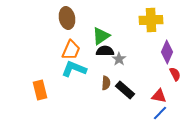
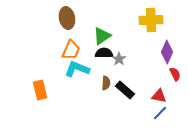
green triangle: moved 1 px right
black semicircle: moved 1 px left, 2 px down
cyan L-shape: moved 3 px right
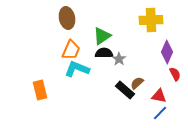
brown semicircle: moved 31 px right; rotated 136 degrees counterclockwise
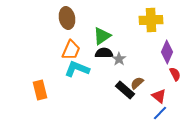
red triangle: rotated 28 degrees clockwise
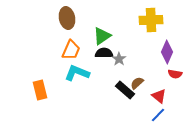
cyan L-shape: moved 4 px down
red semicircle: rotated 128 degrees clockwise
blue line: moved 2 px left, 2 px down
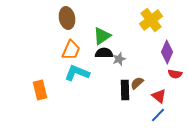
yellow cross: rotated 35 degrees counterclockwise
gray star: rotated 16 degrees clockwise
black rectangle: rotated 48 degrees clockwise
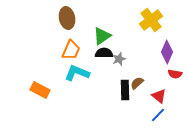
orange rectangle: rotated 48 degrees counterclockwise
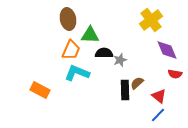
brown ellipse: moved 1 px right, 1 px down
green triangle: moved 12 px left, 1 px up; rotated 36 degrees clockwise
purple diamond: moved 2 px up; rotated 45 degrees counterclockwise
gray star: moved 1 px right, 1 px down
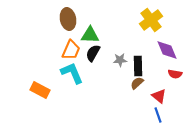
black semicircle: moved 11 px left; rotated 60 degrees counterclockwise
gray star: rotated 16 degrees clockwise
cyan L-shape: moved 5 px left; rotated 45 degrees clockwise
black rectangle: moved 13 px right, 24 px up
blue line: rotated 63 degrees counterclockwise
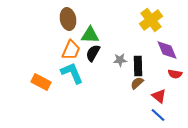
orange rectangle: moved 1 px right, 8 px up
blue line: rotated 28 degrees counterclockwise
